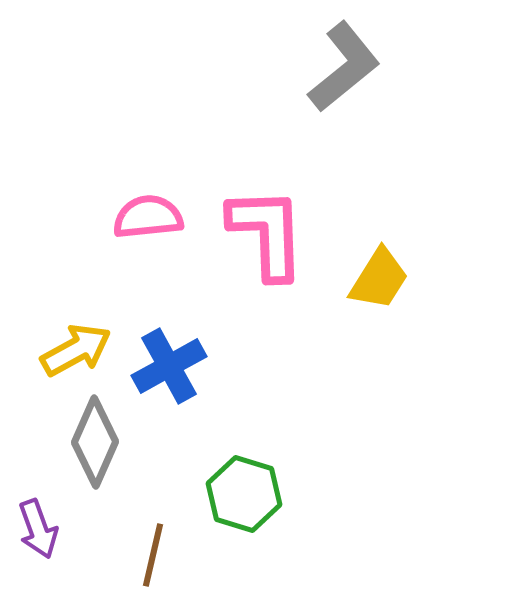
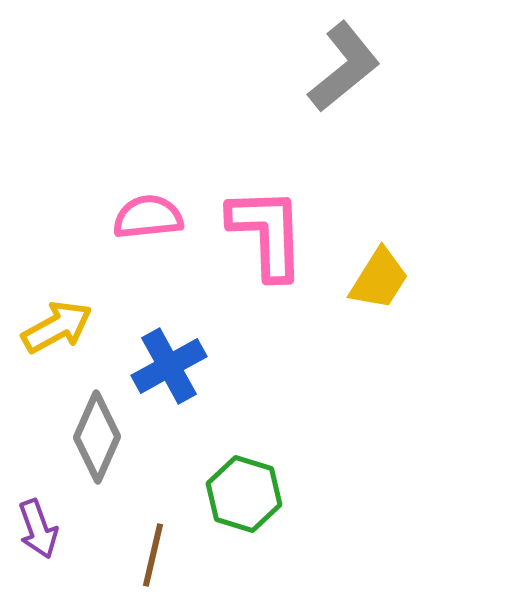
yellow arrow: moved 19 px left, 23 px up
gray diamond: moved 2 px right, 5 px up
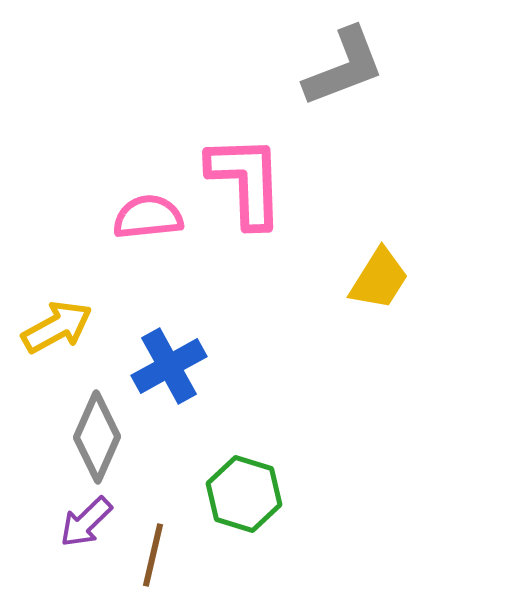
gray L-shape: rotated 18 degrees clockwise
pink L-shape: moved 21 px left, 52 px up
purple arrow: moved 48 px right, 7 px up; rotated 66 degrees clockwise
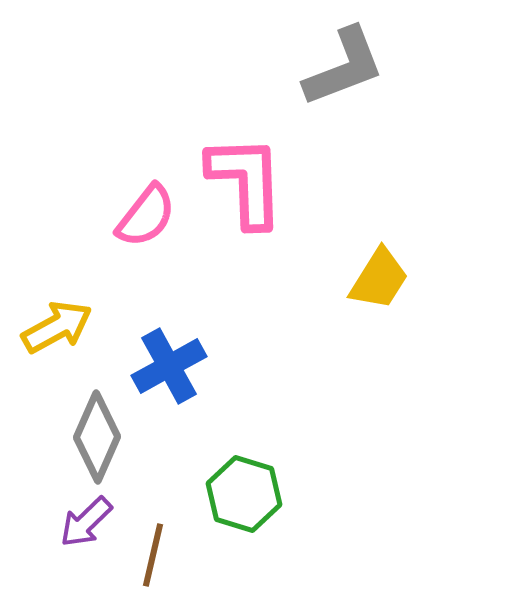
pink semicircle: moved 2 px left, 1 px up; rotated 134 degrees clockwise
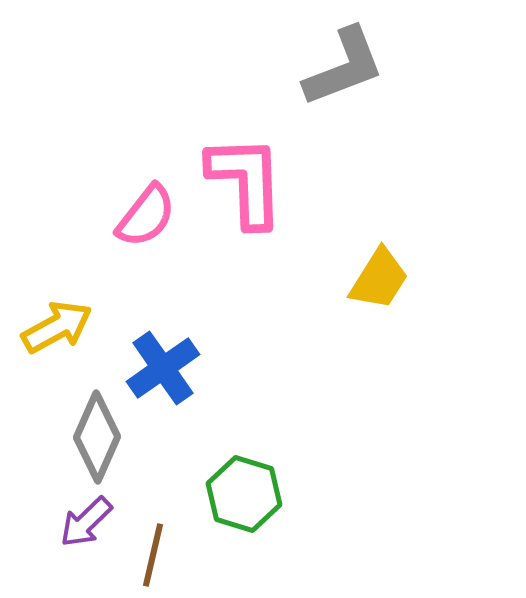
blue cross: moved 6 px left, 2 px down; rotated 6 degrees counterclockwise
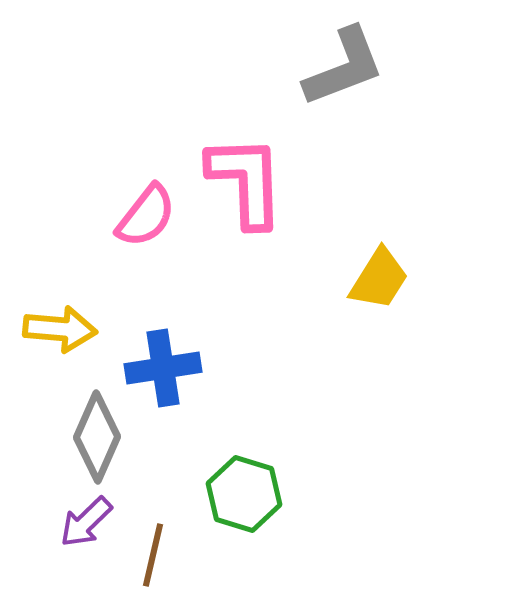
yellow arrow: moved 3 px right, 2 px down; rotated 34 degrees clockwise
blue cross: rotated 26 degrees clockwise
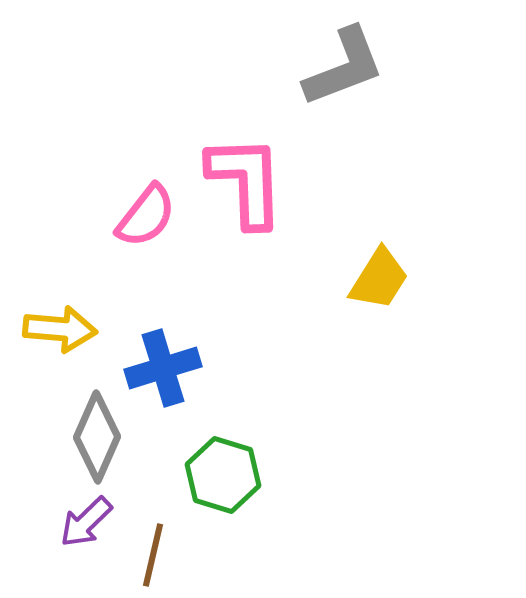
blue cross: rotated 8 degrees counterclockwise
green hexagon: moved 21 px left, 19 px up
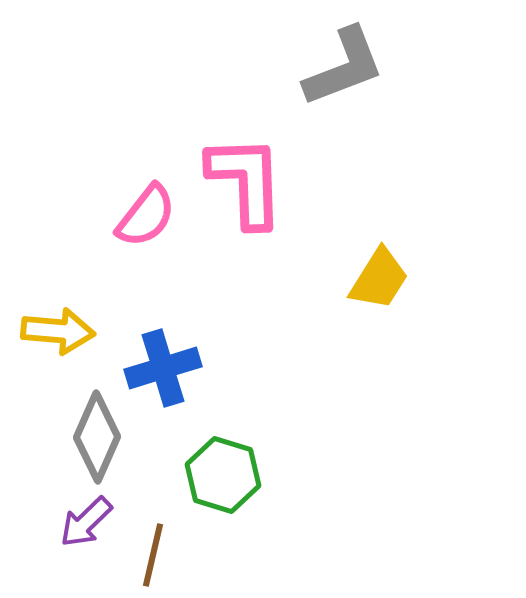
yellow arrow: moved 2 px left, 2 px down
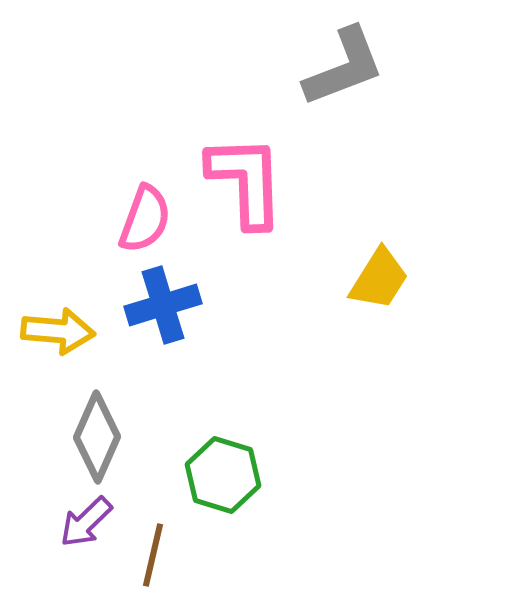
pink semicircle: moved 1 px left, 3 px down; rotated 18 degrees counterclockwise
blue cross: moved 63 px up
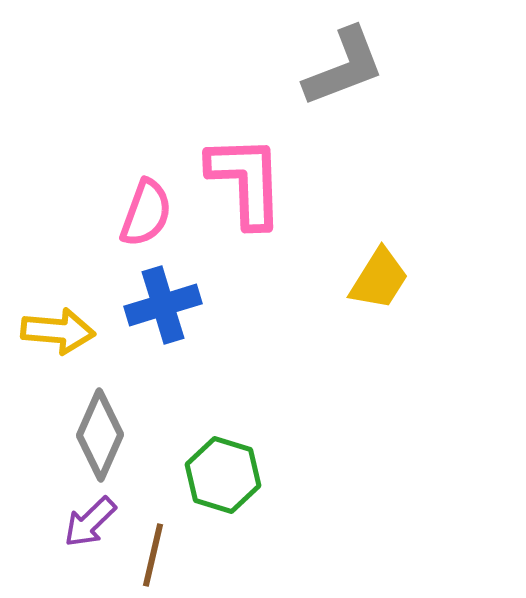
pink semicircle: moved 1 px right, 6 px up
gray diamond: moved 3 px right, 2 px up
purple arrow: moved 4 px right
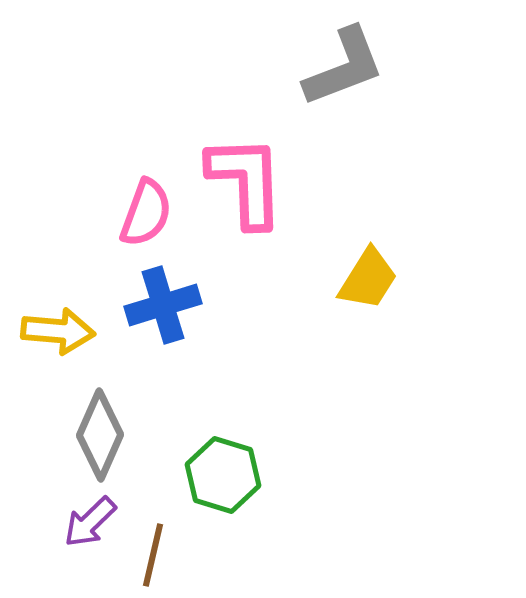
yellow trapezoid: moved 11 px left
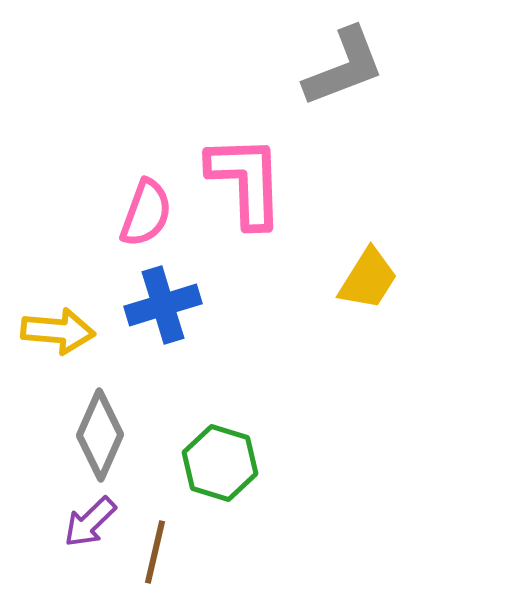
green hexagon: moved 3 px left, 12 px up
brown line: moved 2 px right, 3 px up
